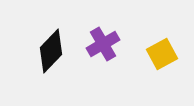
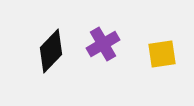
yellow square: rotated 20 degrees clockwise
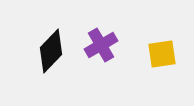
purple cross: moved 2 px left, 1 px down
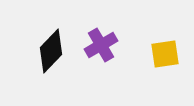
yellow square: moved 3 px right
